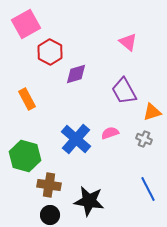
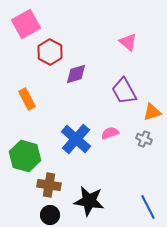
blue line: moved 18 px down
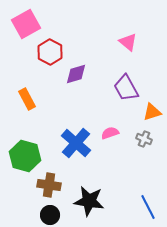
purple trapezoid: moved 2 px right, 3 px up
blue cross: moved 4 px down
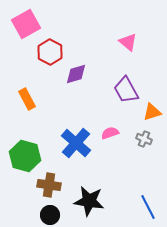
purple trapezoid: moved 2 px down
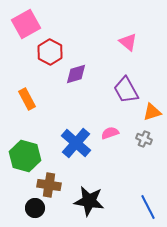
black circle: moved 15 px left, 7 px up
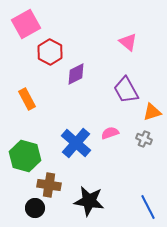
purple diamond: rotated 10 degrees counterclockwise
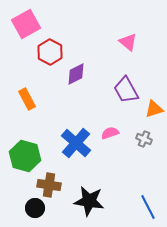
orange triangle: moved 2 px right, 3 px up
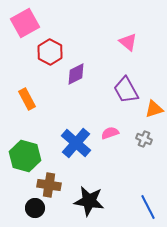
pink square: moved 1 px left, 1 px up
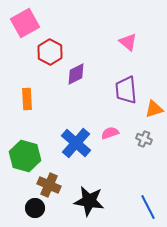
purple trapezoid: rotated 24 degrees clockwise
orange rectangle: rotated 25 degrees clockwise
brown cross: rotated 15 degrees clockwise
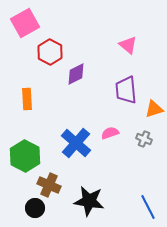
pink triangle: moved 3 px down
green hexagon: rotated 12 degrees clockwise
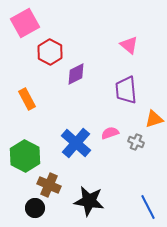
pink triangle: moved 1 px right
orange rectangle: rotated 25 degrees counterclockwise
orange triangle: moved 10 px down
gray cross: moved 8 px left, 3 px down
